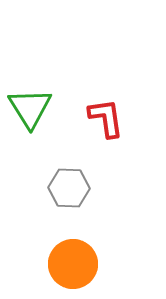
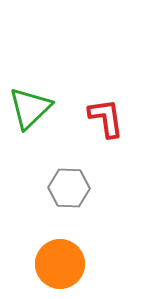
green triangle: rotated 18 degrees clockwise
orange circle: moved 13 px left
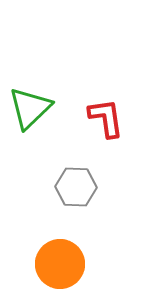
gray hexagon: moved 7 px right, 1 px up
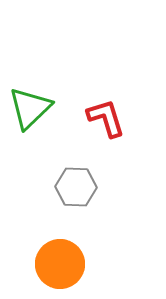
red L-shape: rotated 9 degrees counterclockwise
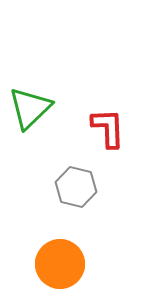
red L-shape: moved 2 px right, 10 px down; rotated 15 degrees clockwise
gray hexagon: rotated 12 degrees clockwise
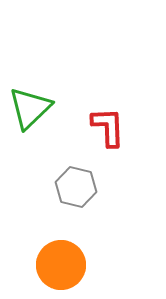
red L-shape: moved 1 px up
orange circle: moved 1 px right, 1 px down
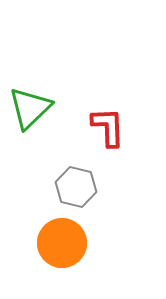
orange circle: moved 1 px right, 22 px up
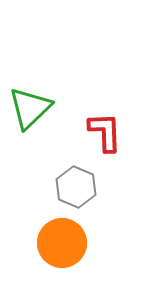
red L-shape: moved 3 px left, 5 px down
gray hexagon: rotated 9 degrees clockwise
